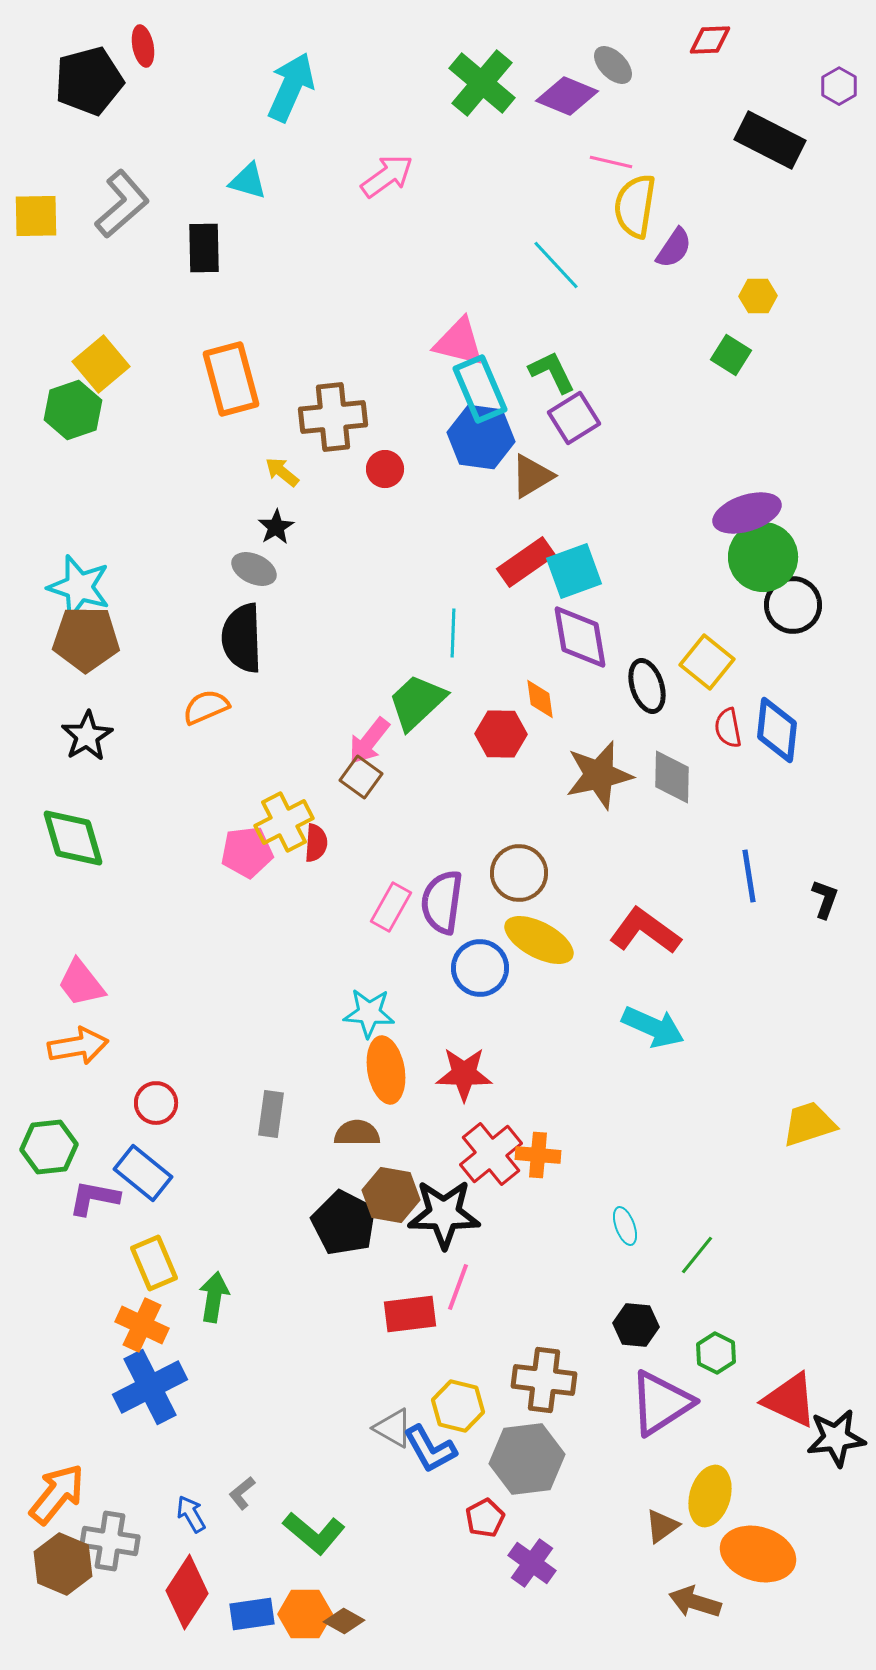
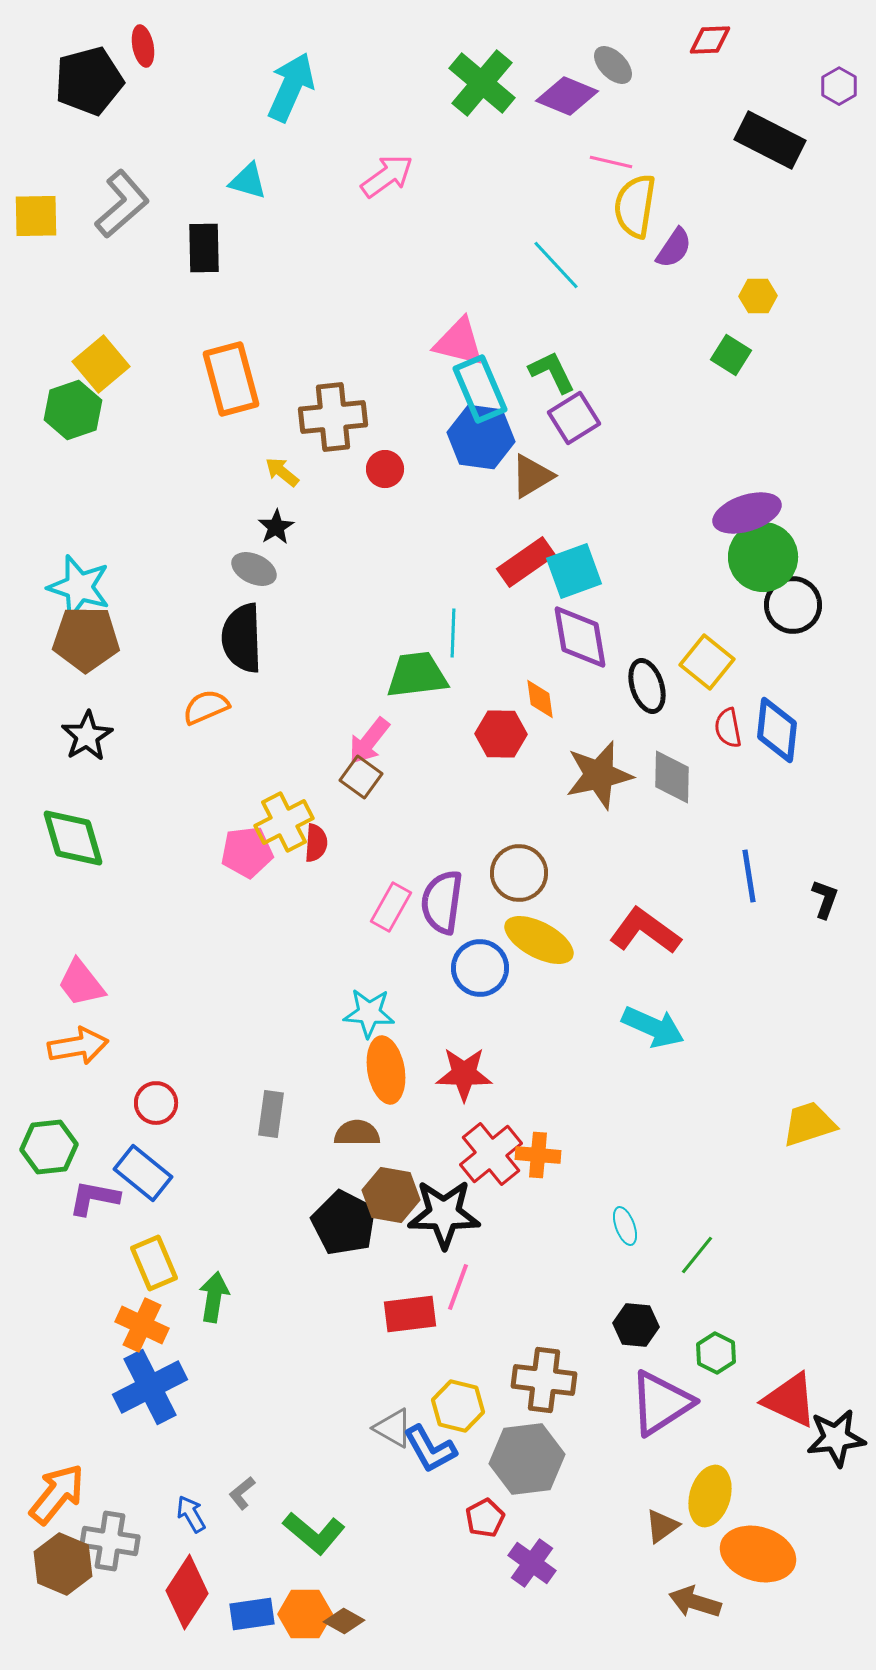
green trapezoid at (417, 702): moved 27 px up; rotated 36 degrees clockwise
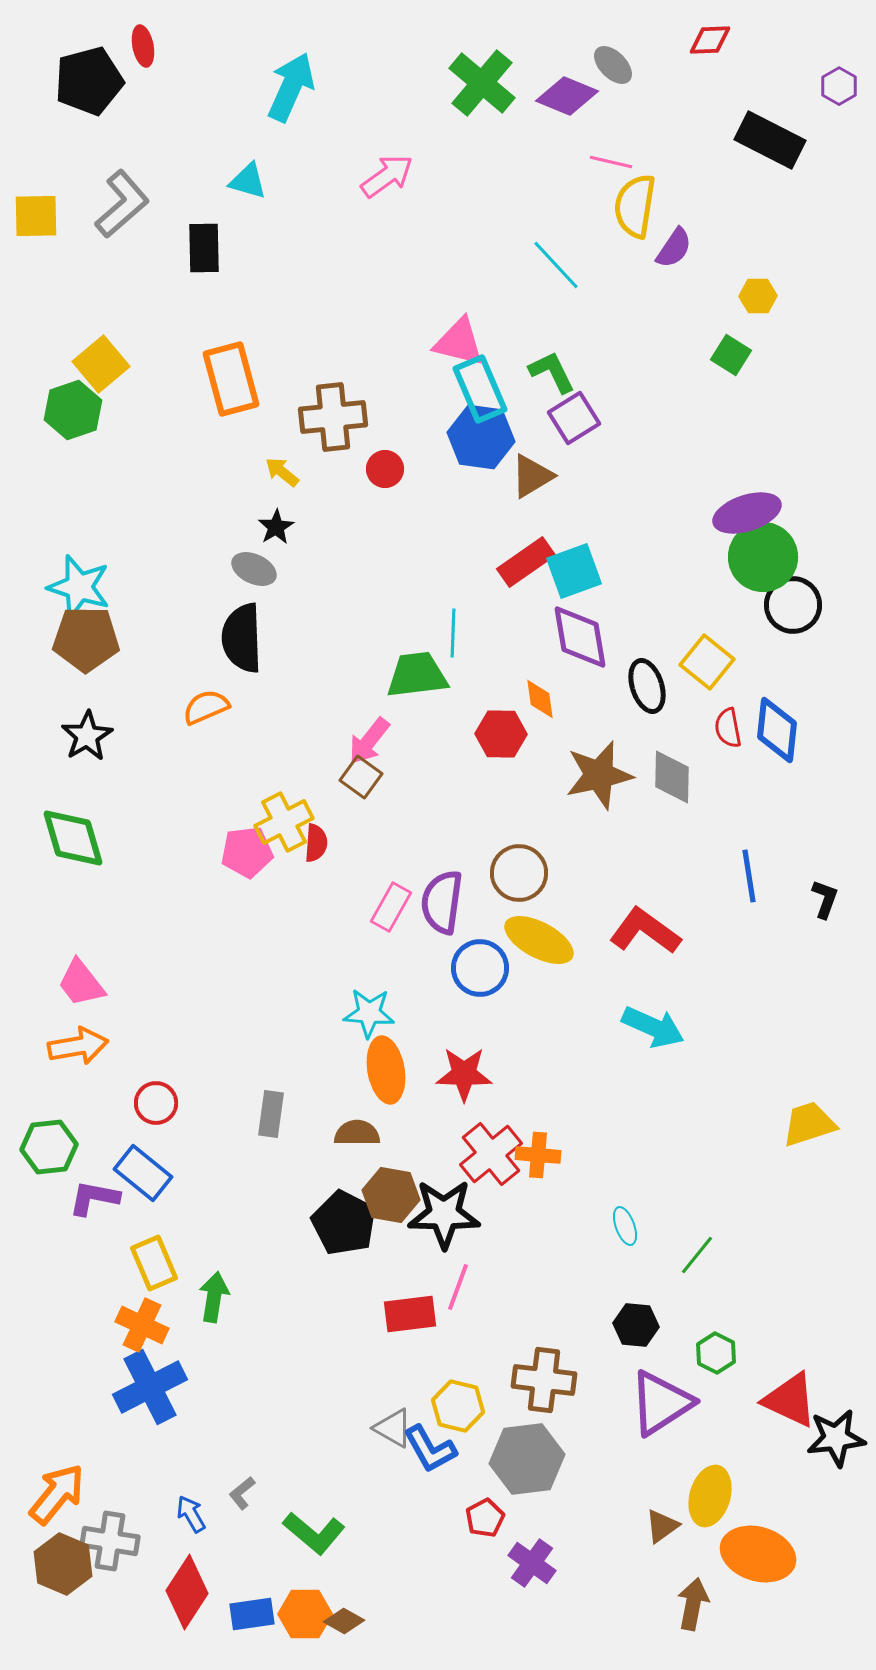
brown arrow at (695, 1602): moved 2 px left, 2 px down; rotated 84 degrees clockwise
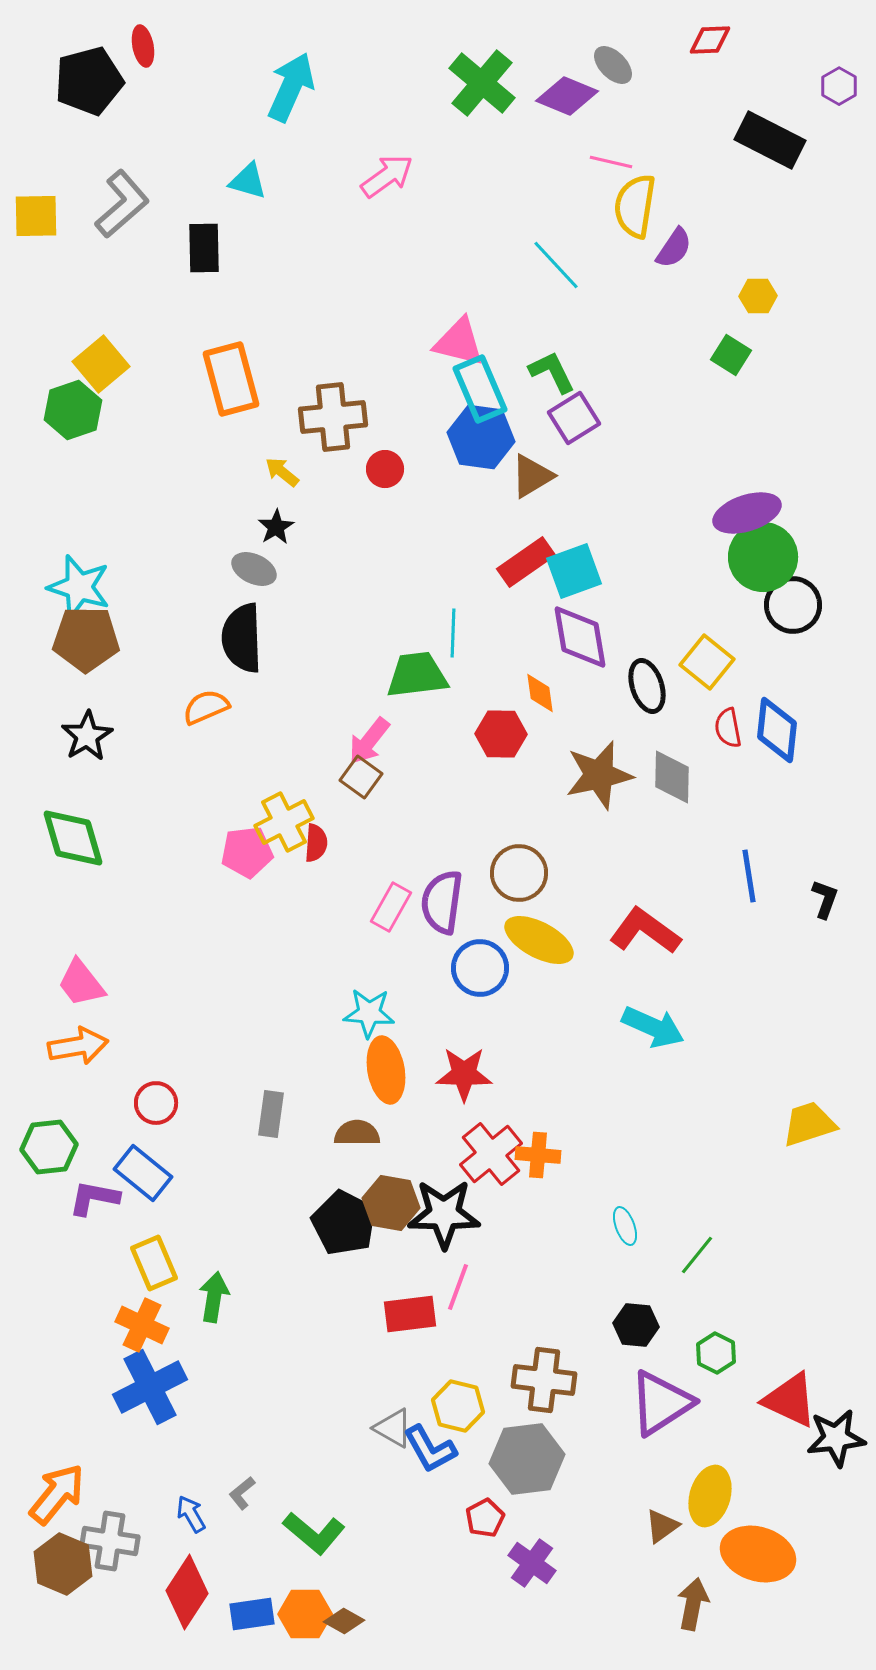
orange diamond at (540, 699): moved 6 px up
brown hexagon at (391, 1195): moved 8 px down
